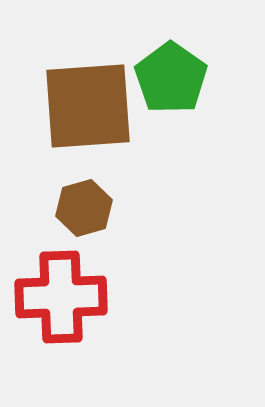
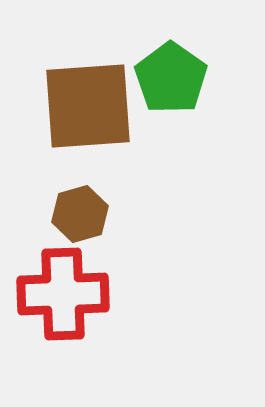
brown hexagon: moved 4 px left, 6 px down
red cross: moved 2 px right, 3 px up
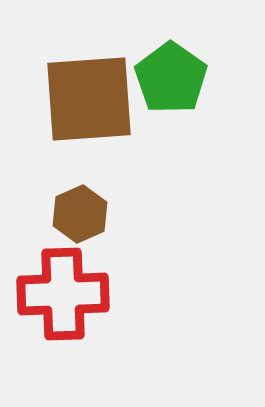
brown square: moved 1 px right, 7 px up
brown hexagon: rotated 8 degrees counterclockwise
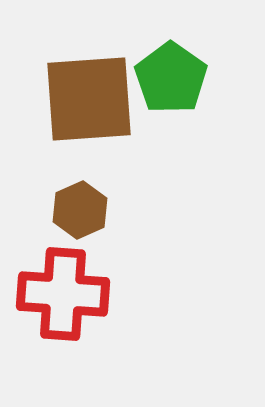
brown hexagon: moved 4 px up
red cross: rotated 6 degrees clockwise
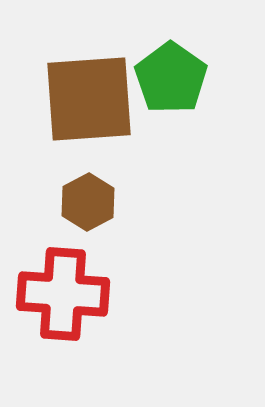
brown hexagon: moved 8 px right, 8 px up; rotated 4 degrees counterclockwise
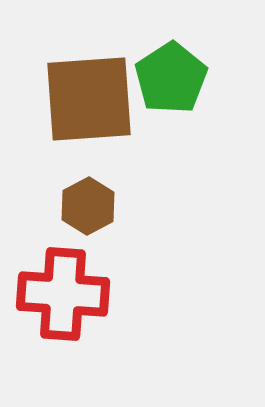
green pentagon: rotated 4 degrees clockwise
brown hexagon: moved 4 px down
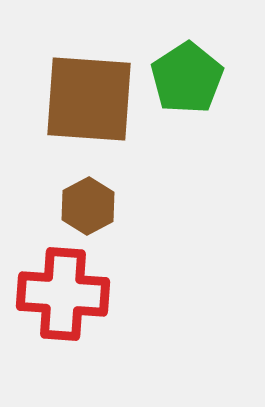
green pentagon: moved 16 px right
brown square: rotated 8 degrees clockwise
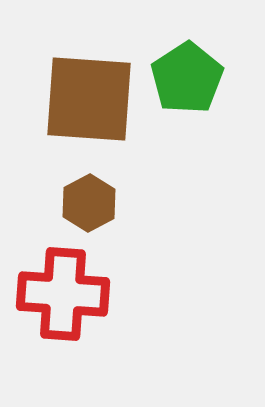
brown hexagon: moved 1 px right, 3 px up
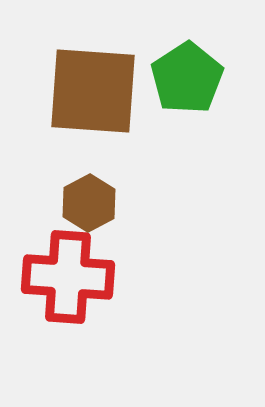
brown square: moved 4 px right, 8 px up
red cross: moved 5 px right, 17 px up
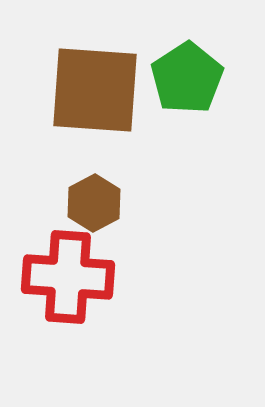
brown square: moved 2 px right, 1 px up
brown hexagon: moved 5 px right
